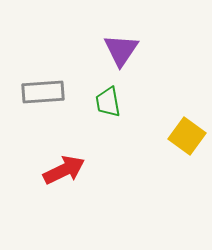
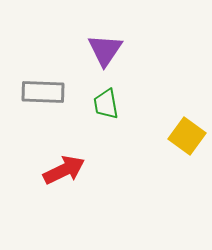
purple triangle: moved 16 px left
gray rectangle: rotated 6 degrees clockwise
green trapezoid: moved 2 px left, 2 px down
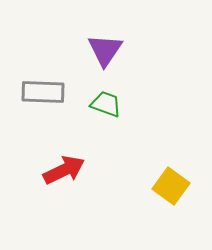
green trapezoid: rotated 120 degrees clockwise
yellow square: moved 16 px left, 50 px down
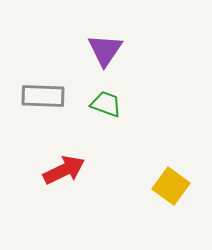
gray rectangle: moved 4 px down
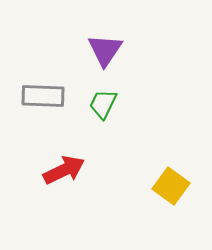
green trapezoid: moved 3 px left; rotated 84 degrees counterclockwise
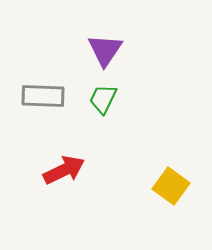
green trapezoid: moved 5 px up
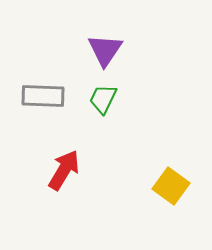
red arrow: rotated 33 degrees counterclockwise
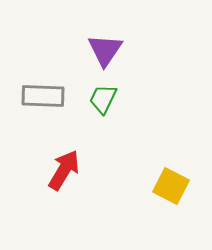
yellow square: rotated 9 degrees counterclockwise
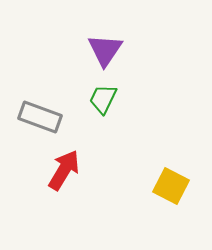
gray rectangle: moved 3 px left, 21 px down; rotated 18 degrees clockwise
